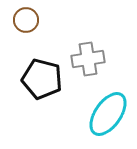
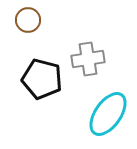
brown circle: moved 2 px right
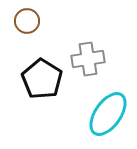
brown circle: moved 1 px left, 1 px down
black pentagon: rotated 18 degrees clockwise
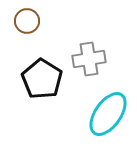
gray cross: moved 1 px right
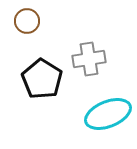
cyan ellipse: rotated 33 degrees clockwise
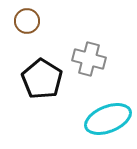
gray cross: rotated 24 degrees clockwise
cyan ellipse: moved 5 px down
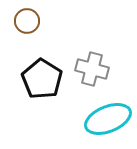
gray cross: moved 3 px right, 10 px down
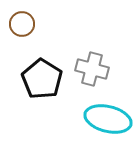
brown circle: moved 5 px left, 3 px down
cyan ellipse: rotated 36 degrees clockwise
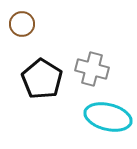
cyan ellipse: moved 2 px up
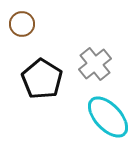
gray cross: moved 3 px right, 5 px up; rotated 36 degrees clockwise
cyan ellipse: rotated 33 degrees clockwise
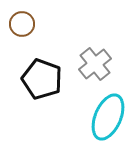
black pentagon: rotated 12 degrees counterclockwise
cyan ellipse: rotated 66 degrees clockwise
